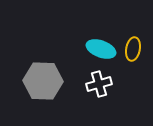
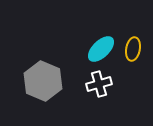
cyan ellipse: rotated 64 degrees counterclockwise
gray hexagon: rotated 21 degrees clockwise
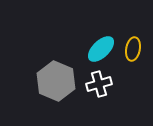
gray hexagon: moved 13 px right
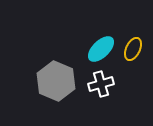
yellow ellipse: rotated 15 degrees clockwise
white cross: moved 2 px right
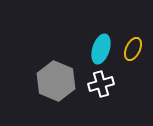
cyan ellipse: rotated 28 degrees counterclockwise
